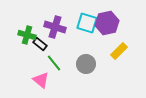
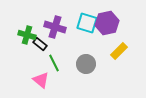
green line: rotated 12 degrees clockwise
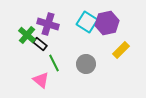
cyan square: moved 1 px up; rotated 15 degrees clockwise
purple cross: moved 7 px left, 3 px up
green cross: rotated 24 degrees clockwise
yellow rectangle: moved 2 px right, 1 px up
